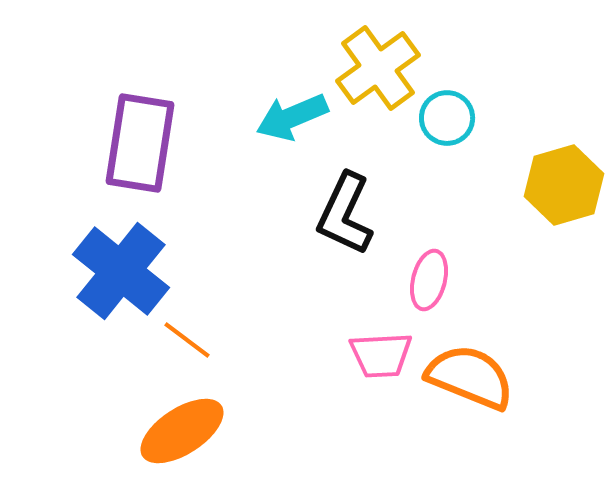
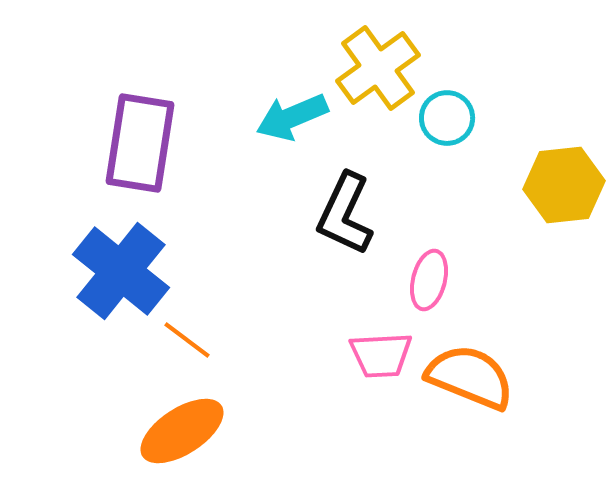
yellow hexagon: rotated 10 degrees clockwise
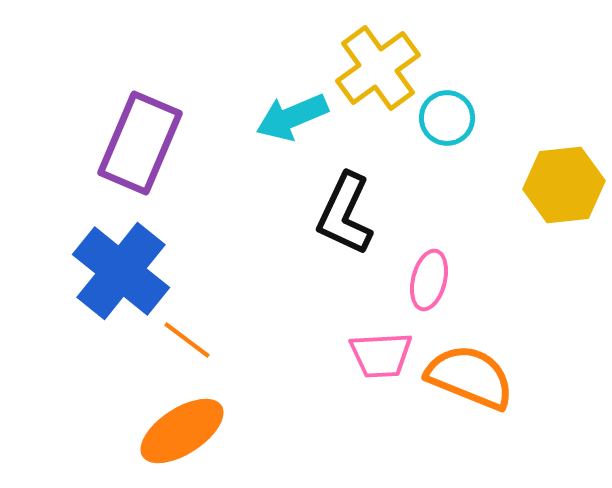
purple rectangle: rotated 14 degrees clockwise
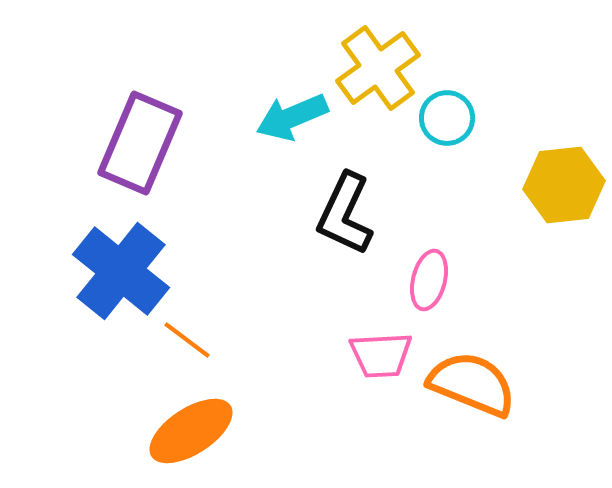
orange semicircle: moved 2 px right, 7 px down
orange ellipse: moved 9 px right
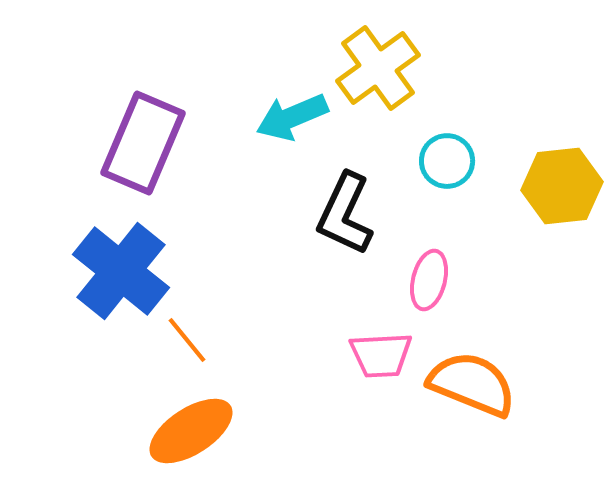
cyan circle: moved 43 px down
purple rectangle: moved 3 px right
yellow hexagon: moved 2 px left, 1 px down
orange line: rotated 14 degrees clockwise
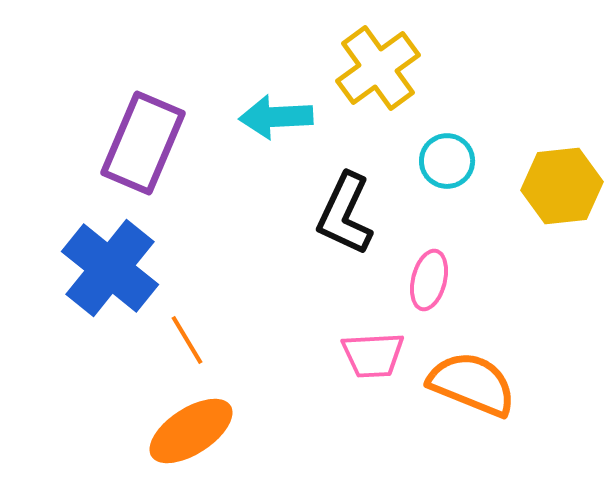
cyan arrow: moved 16 px left; rotated 20 degrees clockwise
blue cross: moved 11 px left, 3 px up
orange line: rotated 8 degrees clockwise
pink trapezoid: moved 8 px left
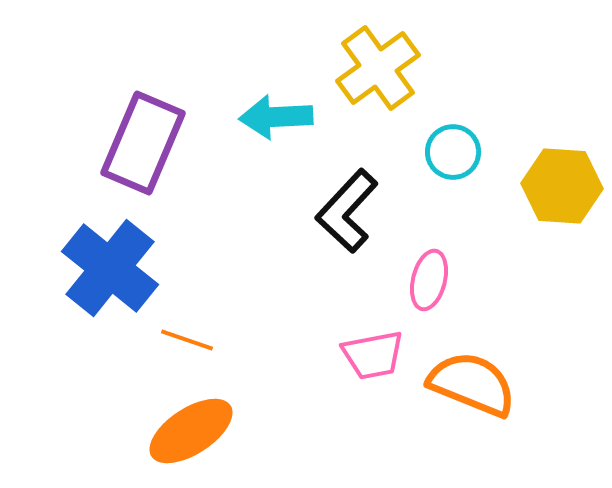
cyan circle: moved 6 px right, 9 px up
yellow hexagon: rotated 10 degrees clockwise
black L-shape: moved 2 px right, 3 px up; rotated 18 degrees clockwise
orange line: rotated 40 degrees counterclockwise
pink trapezoid: rotated 8 degrees counterclockwise
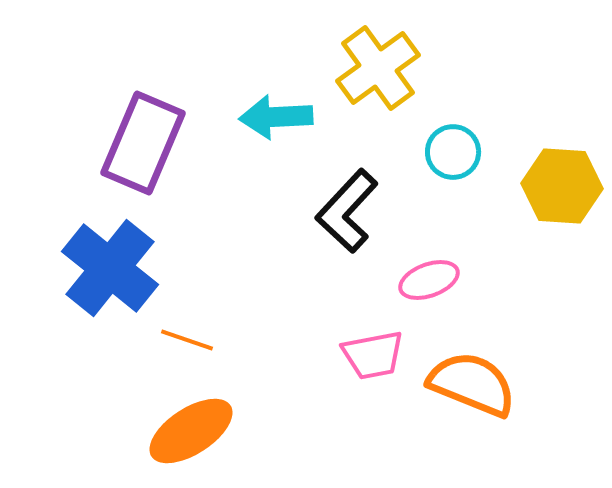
pink ellipse: rotated 56 degrees clockwise
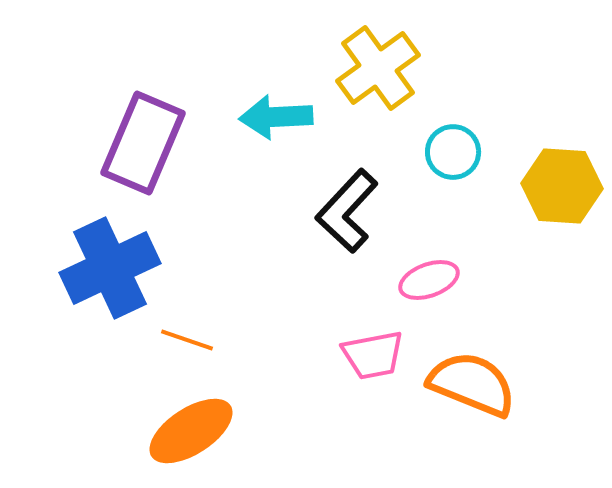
blue cross: rotated 26 degrees clockwise
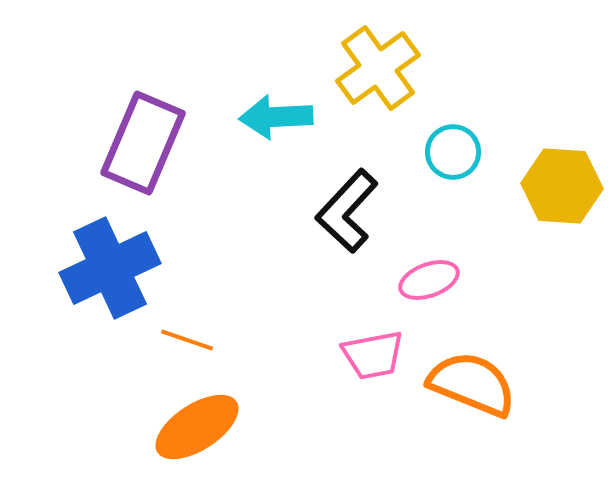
orange ellipse: moved 6 px right, 4 px up
